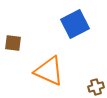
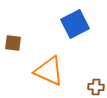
brown cross: rotated 21 degrees clockwise
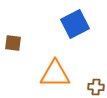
orange triangle: moved 6 px right, 3 px down; rotated 24 degrees counterclockwise
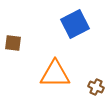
brown cross: rotated 21 degrees clockwise
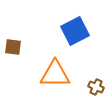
blue square: moved 7 px down
brown square: moved 4 px down
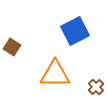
brown square: moved 1 px left; rotated 24 degrees clockwise
brown cross: rotated 21 degrees clockwise
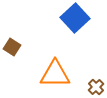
blue square: moved 13 px up; rotated 16 degrees counterclockwise
